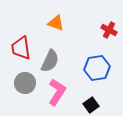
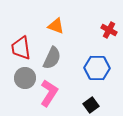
orange triangle: moved 3 px down
gray semicircle: moved 2 px right, 3 px up
blue hexagon: rotated 10 degrees clockwise
gray circle: moved 5 px up
pink L-shape: moved 8 px left, 1 px down
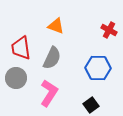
blue hexagon: moved 1 px right
gray circle: moved 9 px left
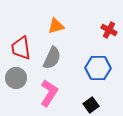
orange triangle: rotated 36 degrees counterclockwise
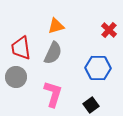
red cross: rotated 14 degrees clockwise
gray semicircle: moved 1 px right, 5 px up
gray circle: moved 1 px up
pink L-shape: moved 4 px right, 1 px down; rotated 16 degrees counterclockwise
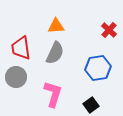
orange triangle: rotated 12 degrees clockwise
gray semicircle: moved 2 px right
blue hexagon: rotated 10 degrees counterclockwise
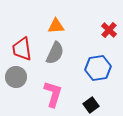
red trapezoid: moved 1 px right, 1 px down
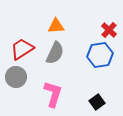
red trapezoid: rotated 65 degrees clockwise
blue hexagon: moved 2 px right, 13 px up
black square: moved 6 px right, 3 px up
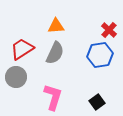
pink L-shape: moved 3 px down
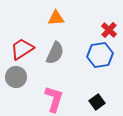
orange triangle: moved 8 px up
pink L-shape: moved 1 px right, 2 px down
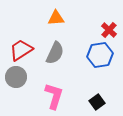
red trapezoid: moved 1 px left, 1 px down
pink L-shape: moved 3 px up
